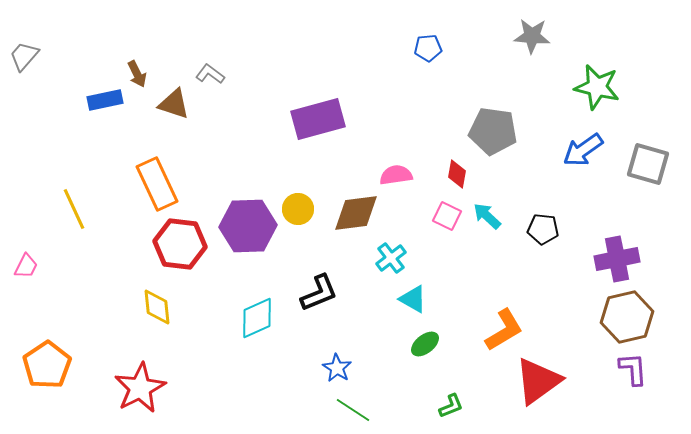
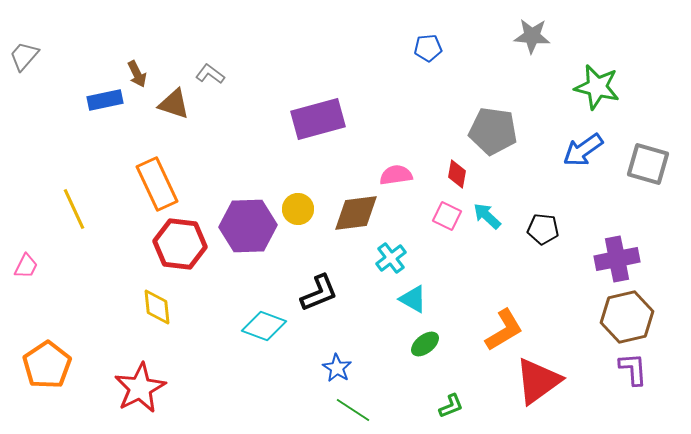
cyan diamond: moved 7 px right, 8 px down; rotated 45 degrees clockwise
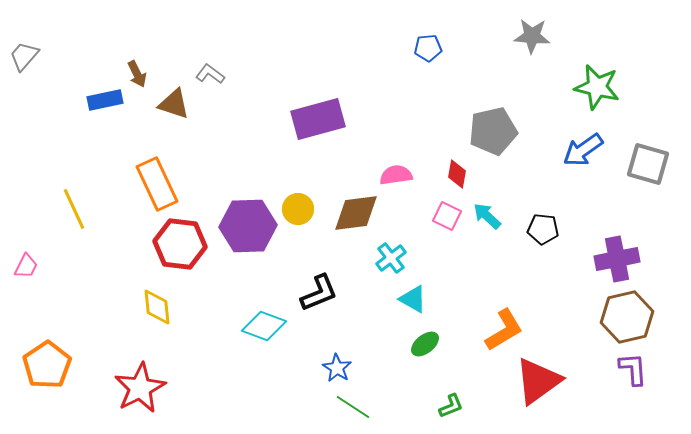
gray pentagon: rotated 21 degrees counterclockwise
green line: moved 3 px up
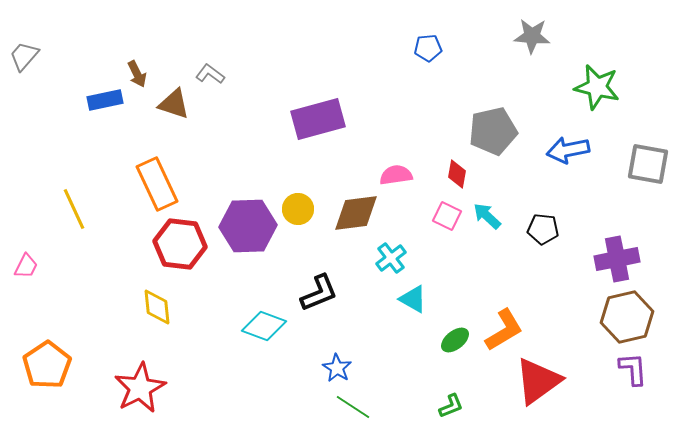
blue arrow: moved 15 px left; rotated 24 degrees clockwise
gray square: rotated 6 degrees counterclockwise
green ellipse: moved 30 px right, 4 px up
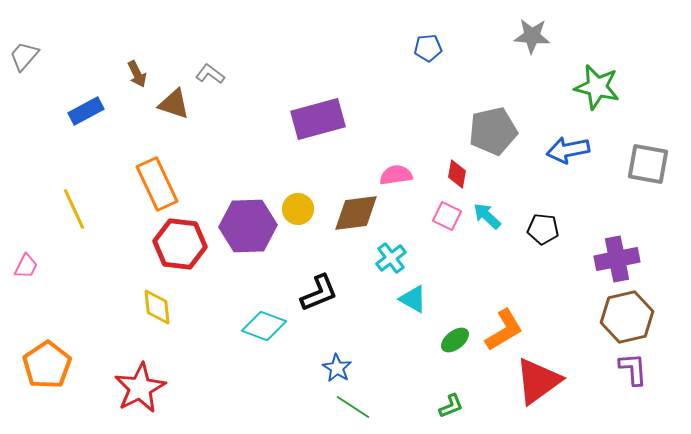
blue rectangle: moved 19 px left, 11 px down; rotated 16 degrees counterclockwise
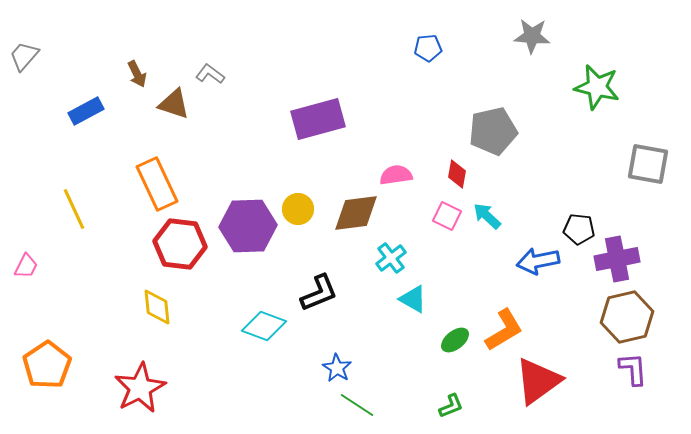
blue arrow: moved 30 px left, 111 px down
black pentagon: moved 36 px right
green line: moved 4 px right, 2 px up
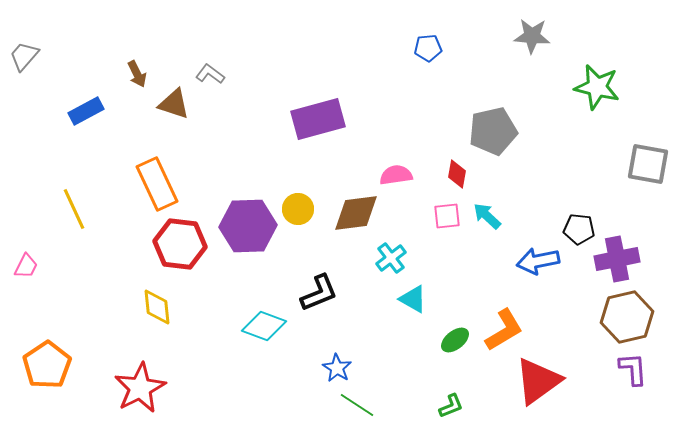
pink square: rotated 32 degrees counterclockwise
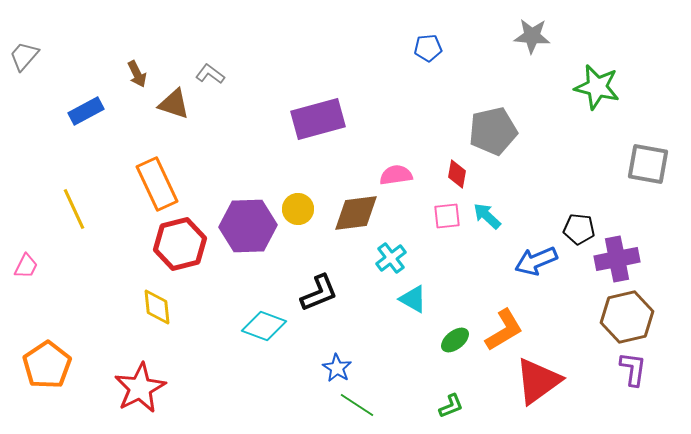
red hexagon: rotated 21 degrees counterclockwise
blue arrow: moved 2 px left; rotated 12 degrees counterclockwise
purple L-shape: rotated 12 degrees clockwise
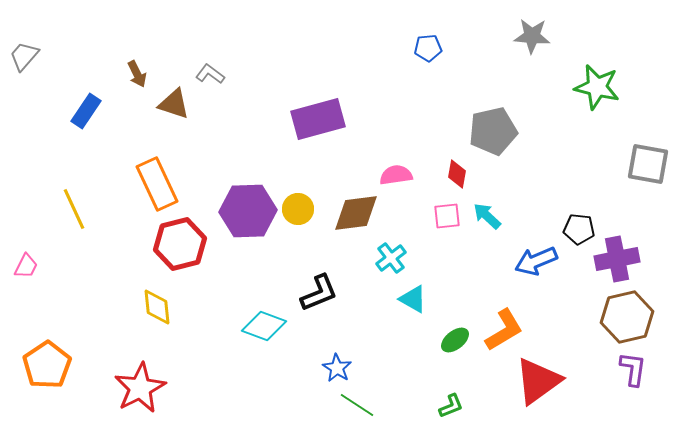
blue rectangle: rotated 28 degrees counterclockwise
purple hexagon: moved 15 px up
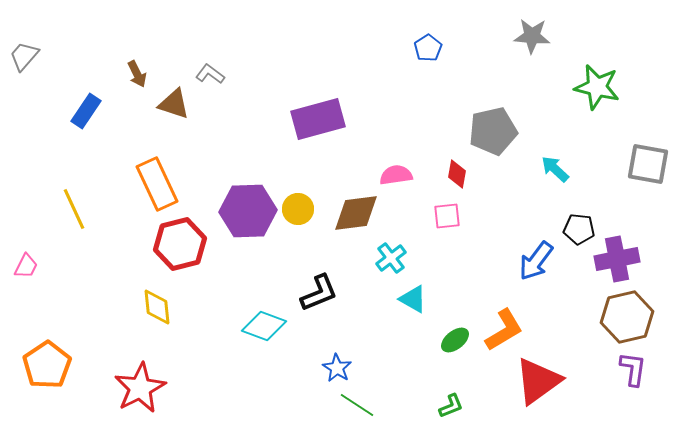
blue pentagon: rotated 28 degrees counterclockwise
cyan arrow: moved 68 px right, 47 px up
blue arrow: rotated 30 degrees counterclockwise
